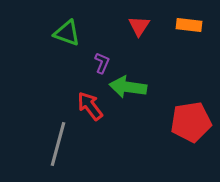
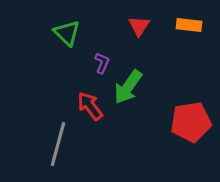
green triangle: rotated 24 degrees clockwise
green arrow: rotated 63 degrees counterclockwise
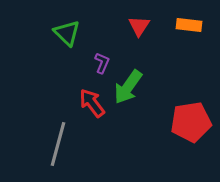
red arrow: moved 2 px right, 3 px up
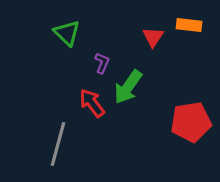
red triangle: moved 14 px right, 11 px down
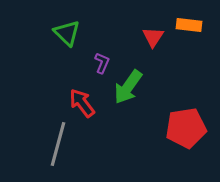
red arrow: moved 10 px left
red pentagon: moved 5 px left, 6 px down
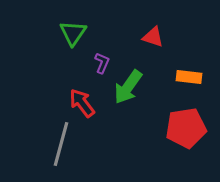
orange rectangle: moved 52 px down
green triangle: moved 6 px right; rotated 20 degrees clockwise
red triangle: rotated 45 degrees counterclockwise
gray line: moved 3 px right
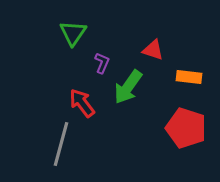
red triangle: moved 13 px down
red pentagon: rotated 27 degrees clockwise
